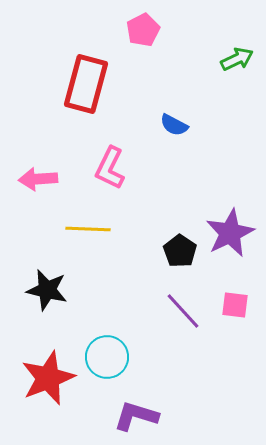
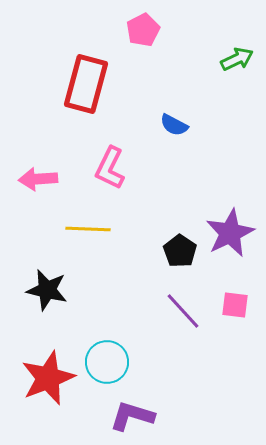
cyan circle: moved 5 px down
purple L-shape: moved 4 px left
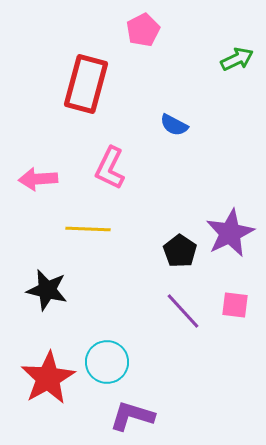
red star: rotated 8 degrees counterclockwise
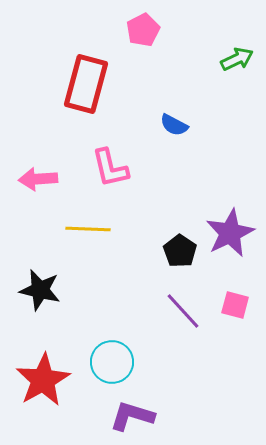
pink L-shape: rotated 39 degrees counterclockwise
black star: moved 7 px left
pink square: rotated 8 degrees clockwise
cyan circle: moved 5 px right
red star: moved 5 px left, 2 px down
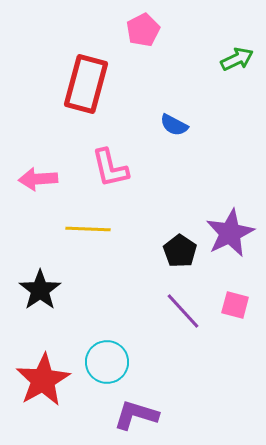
black star: rotated 24 degrees clockwise
cyan circle: moved 5 px left
purple L-shape: moved 4 px right, 1 px up
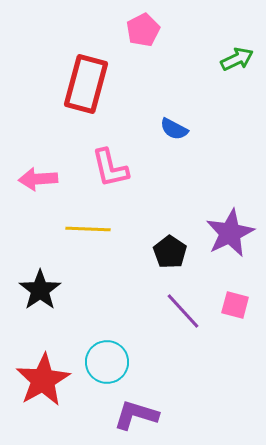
blue semicircle: moved 4 px down
black pentagon: moved 10 px left, 1 px down
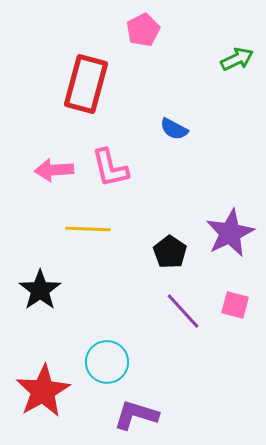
pink arrow: moved 16 px right, 9 px up
red star: moved 11 px down
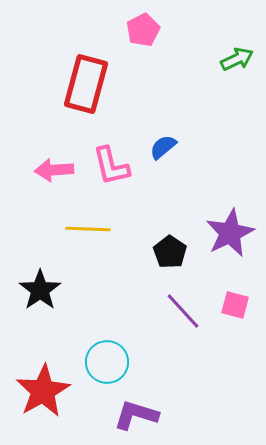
blue semicircle: moved 11 px left, 18 px down; rotated 112 degrees clockwise
pink L-shape: moved 1 px right, 2 px up
